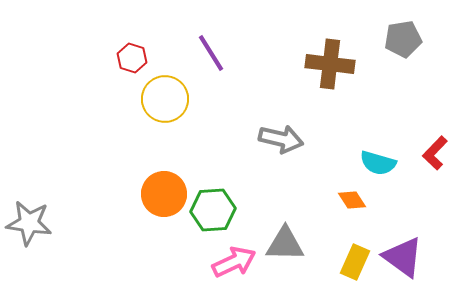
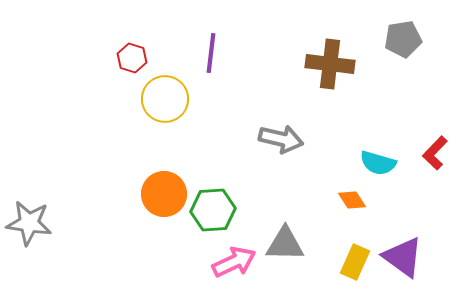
purple line: rotated 39 degrees clockwise
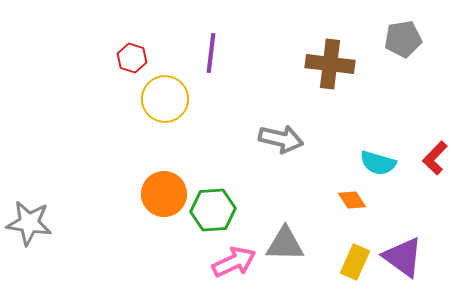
red L-shape: moved 5 px down
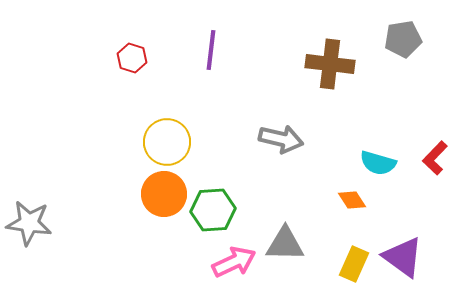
purple line: moved 3 px up
yellow circle: moved 2 px right, 43 px down
yellow rectangle: moved 1 px left, 2 px down
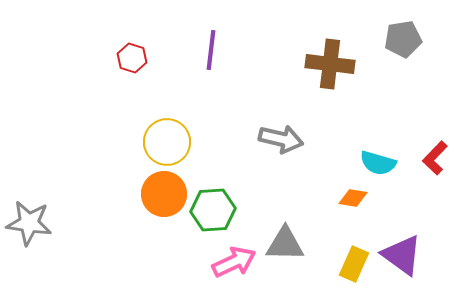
orange diamond: moved 1 px right, 2 px up; rotated 48 degrees counterclockwise
purple triangle: moved 1 px left, 2 px up
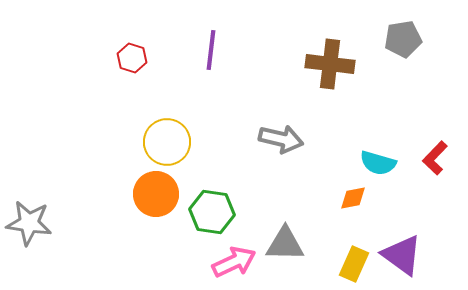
orange circle: moved 8 px left
orange diamond: rotated 20 degrees counterclockwise
green hexagon: moved 1 px left, 2 px down; rotated 12 degrees clockwise
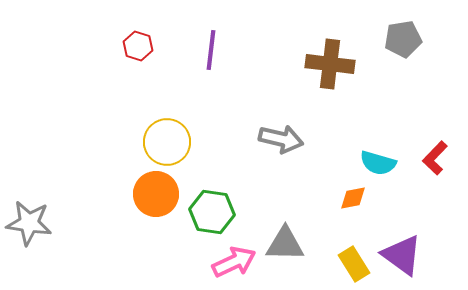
red hexagon: moved 6 px right, 12 px up
yellow rectangle: rotated 56 degrees counterclockwise
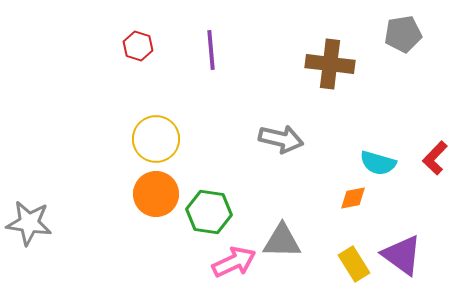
gray pentagon: moved 5 px up
purple line: rotated 12 degrees counterclockwise
yellow circle: moved 11 px left, 3 px up
green hexagon: moved 3 px left
gray triangle: moved 3 px left, 3 px up
